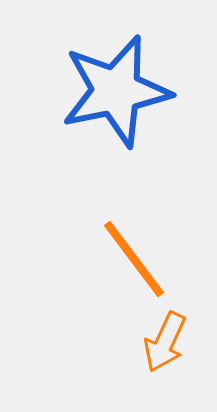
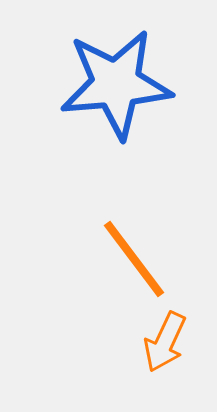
blue star: moved 7 px up; rotated 7 degrees clockwise
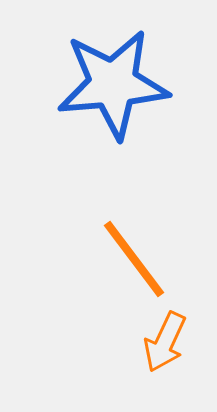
blue star: moved 3 px left
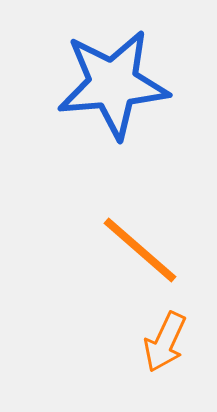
orange line: moved 6 px right, 9 px up; rotated 12 degrees counterclockwise
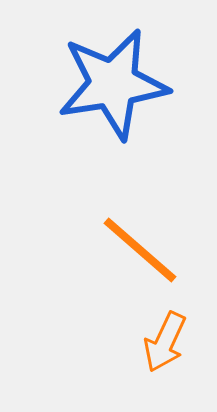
blue star: rotated 4 degrees counterclockwise
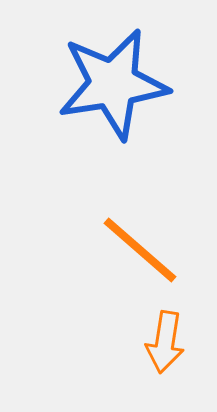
orange arrow: rotated 16 degrees counterclockwise
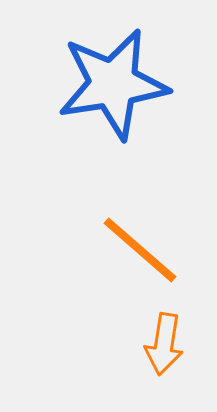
orange arrow: moved 1 px left, 2 px down
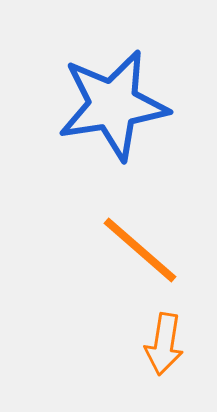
blue star: moved 21 px down
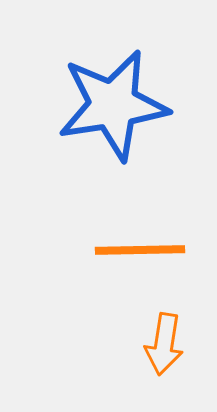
orange line: rotated 42 degrees counterclockwise
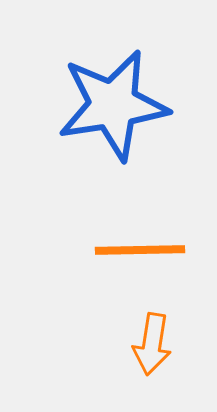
orange arrow: moved 12 px left
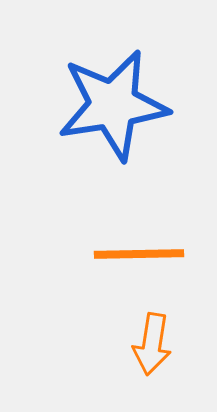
orange line: moved 1 px left, 4 px down
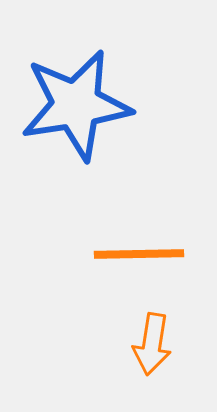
blue star: moved 37 px left
